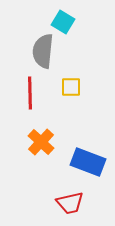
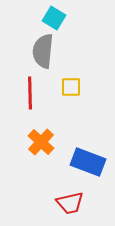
cyan square: moved 9 px left, 4 px up
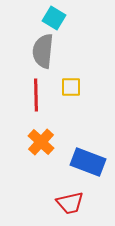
red line: moved 6 px right, 2 px down
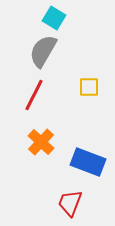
gray semicircle: rotated 24 degrees clockwise
yellow square: moved 18 px right
red line: moved 2 px left; rotated 28 degrees clockwise
red trapezoid: rotated 124 degrees clockwise
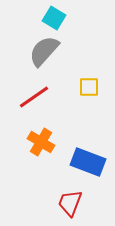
gray semicircle: moved 1 px right; rotated 12 degrees clockwise
red line: moved 2 px down; rotated 28 degrees clockwise
orange cross: rotated 12 degrees counterclockwise
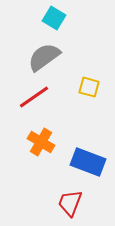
gray semicircle: moved 6 px down; rotated 12 degrees clockwise
yellow square: rotated 15 degrees clockwise
